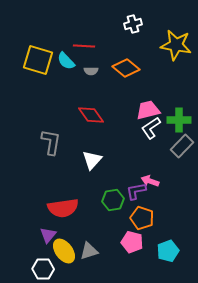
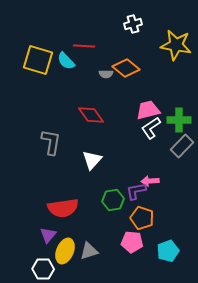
gray semicircle: moved 15 px right, 3 px down
pink arrow: rotated 24 degrees counterclockwise
pink pentagon: rotated 10 degrees counterclockwise
yellow ellipse: moved 1 px right; rotated 60 degrees clockwise
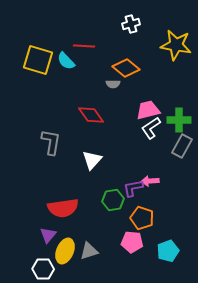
white cross: moved 2 px left
gray semicircle: moved 7 px right, 10 px down
gray rectangle: rotated 15 degrees counterclockwise
purple L-shape: moved 3 px left, 3 px up
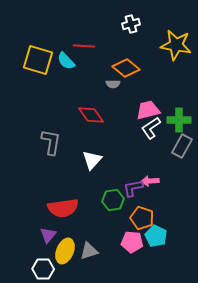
cyan pentagon: moved 12 px left, 15 px up; rotated 25 degrees counterclockwise
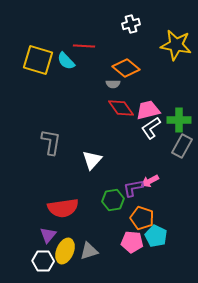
red diamond: moved 30 px right, 7 px up
pink arrow: rotated 24 degrees counterclockwise
white hexagon: moved 8 px up
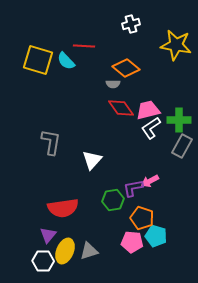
cyan pentagon: rotated 10 degrees counterclockwise
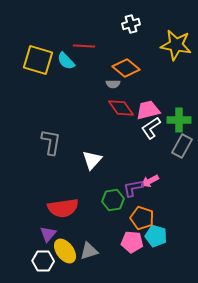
purple triangle: moved 1 px up
yellow ellipse: rotated 60 degrees counterclockwise
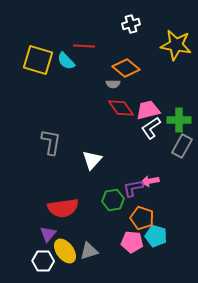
pink arrow: rotated 18 degrees clockwise
